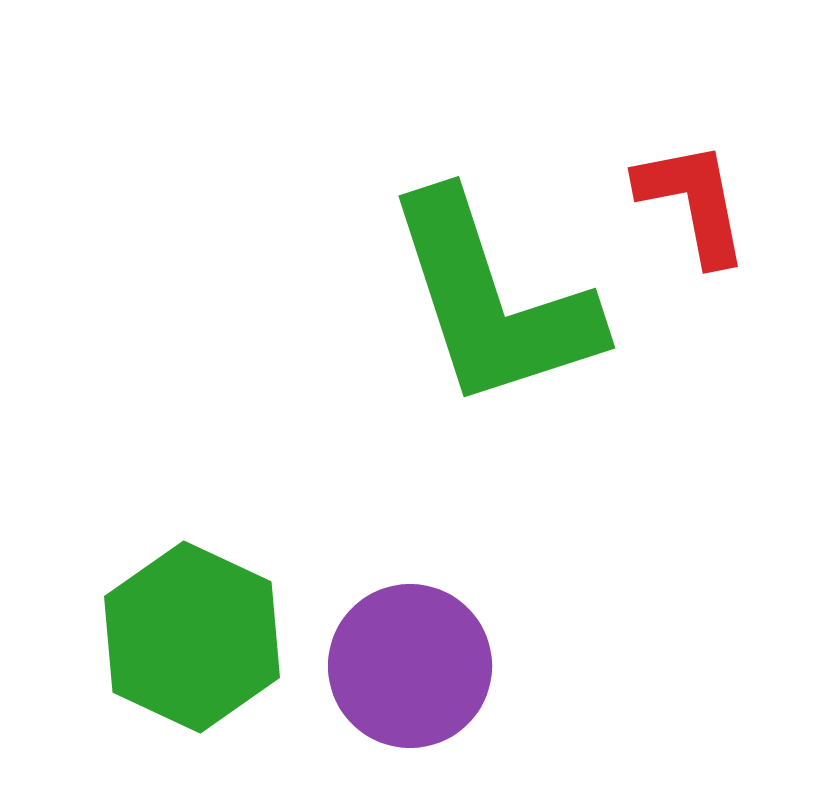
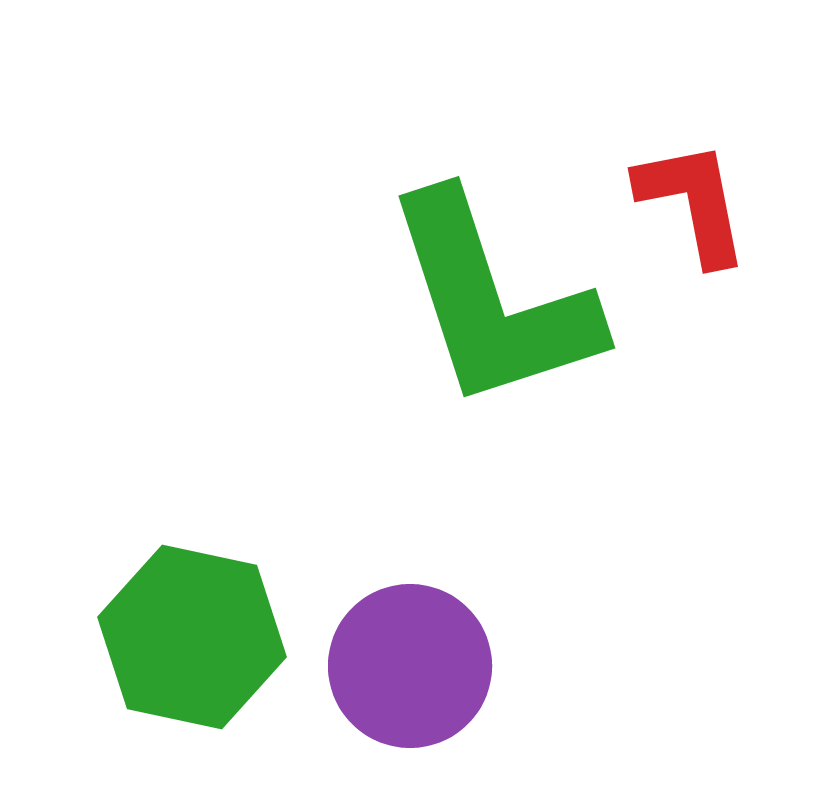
green hexagon: rotated 13 degrees counterclockwise
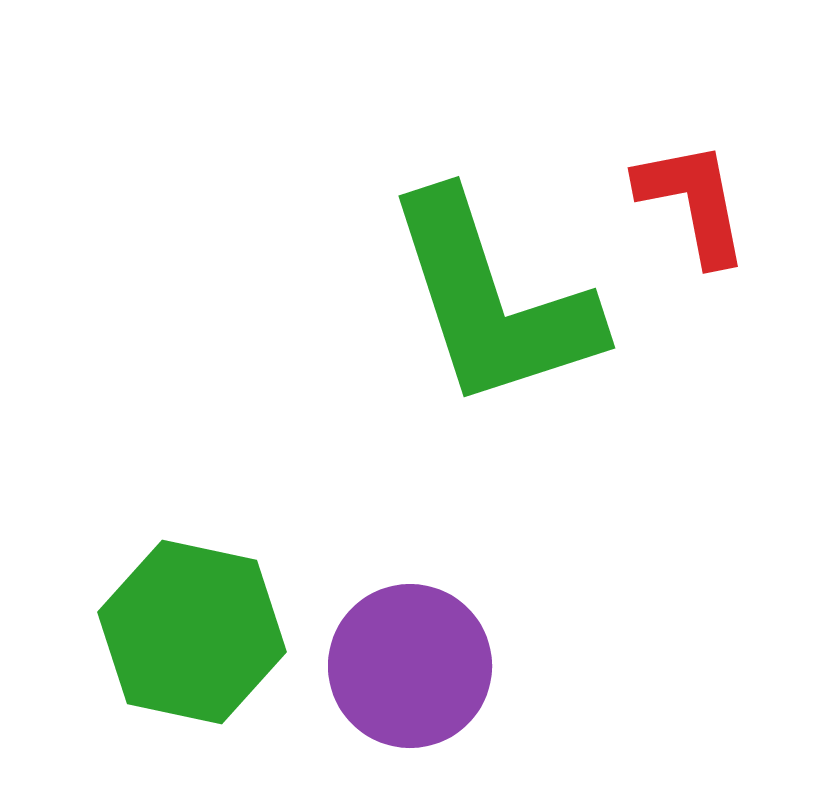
green hexagon: moved 5 px up
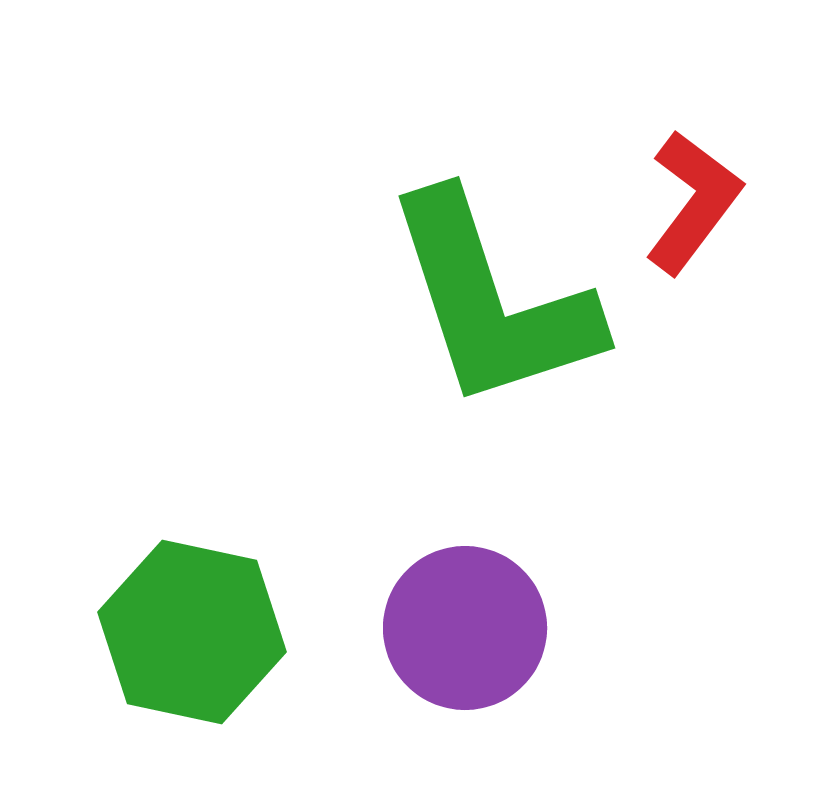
red L-shape: rotated 48 degrees clockwise
purple circle: moved 55 px right, 38 px up
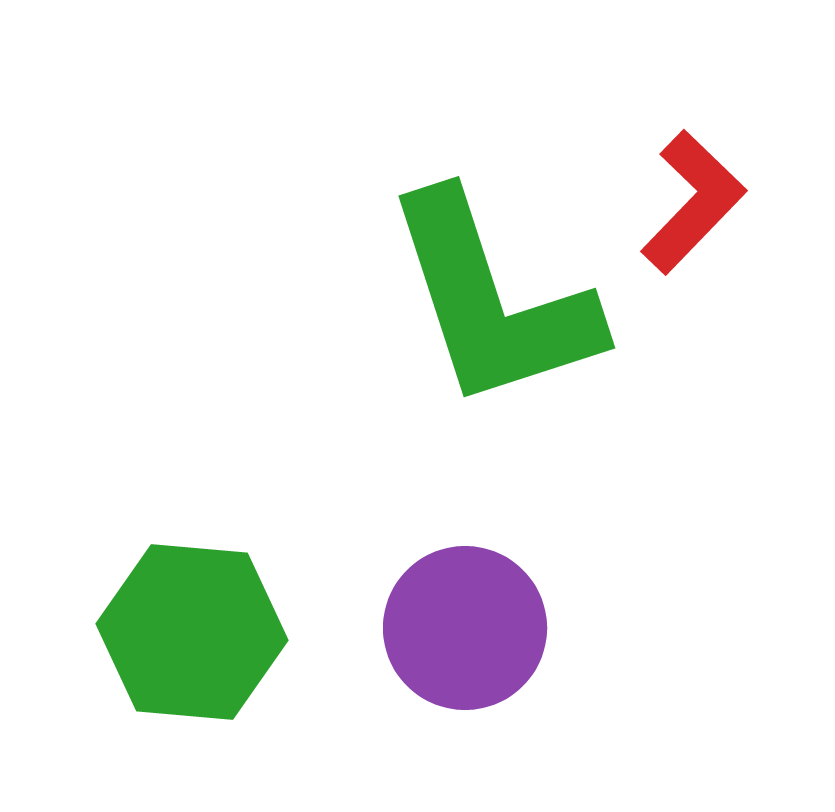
red L-shape: rotated 7 degrees clockwise
green hexagon: rotated 7 degrees counterclockwise
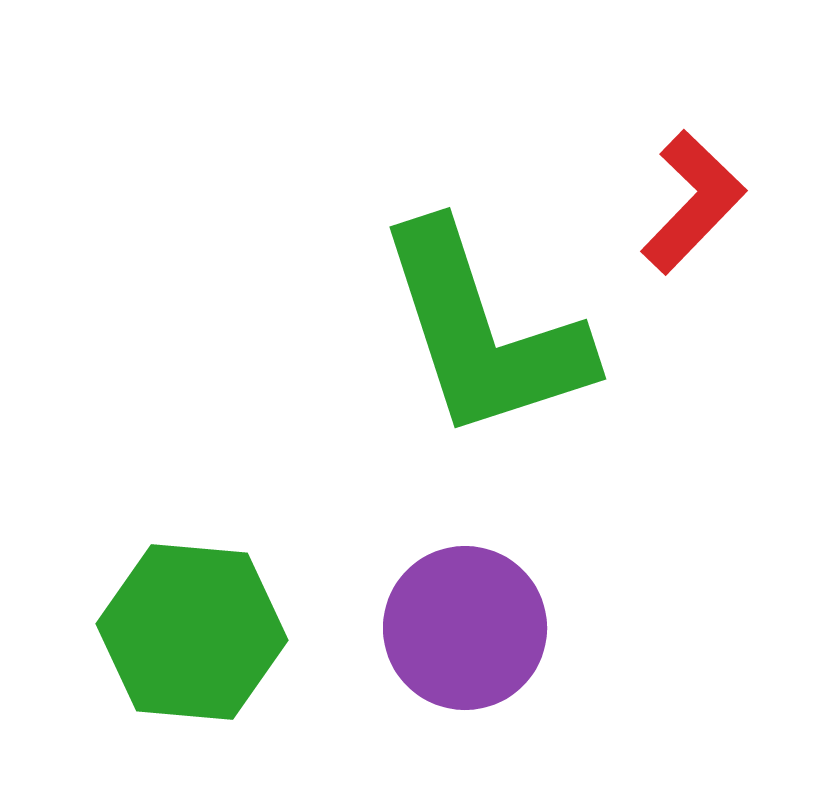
green L-shape: moved 9 px left, 31 px down
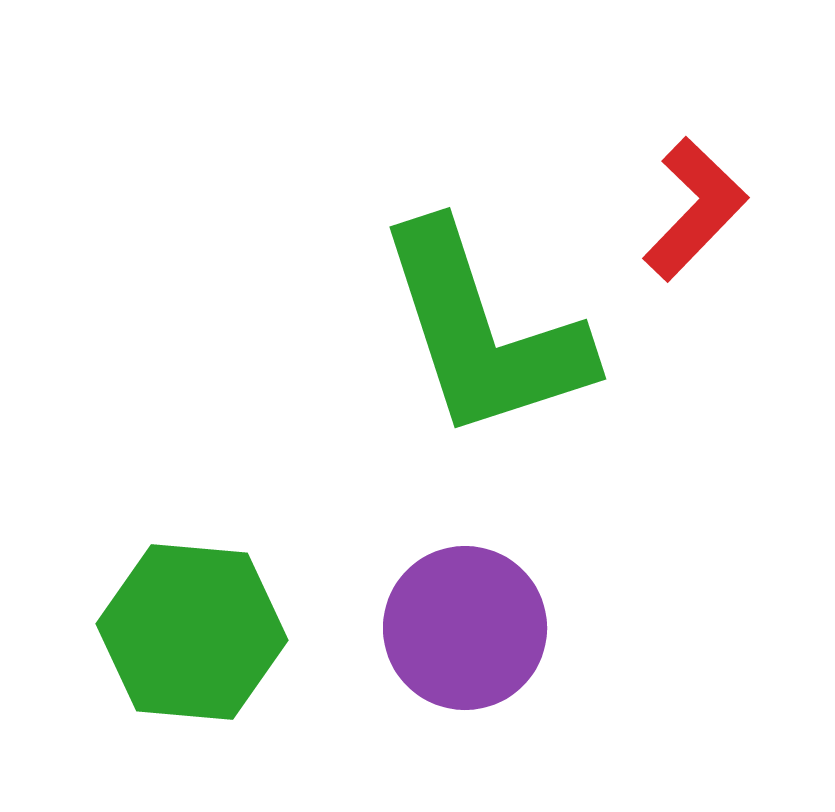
red L-shape: moved 2 px right, 7 px down
